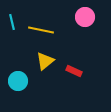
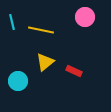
yellow triangle: moved 1 px down
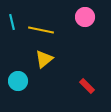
yellow triangle: moved 1 px left, 3 px up
red rectangle: moved 13 px right, 15 px down; rotated 21 degrees clockwise
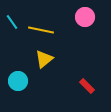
cyan line: rotated 21 degrees counterclockwise
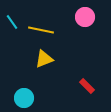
yellow triangle: rotated 18 degrees clockwise
cyan circle: moved 6 px right, 17 px down
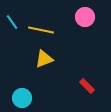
cyan circle: moved 2 px left
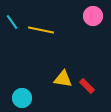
pink circle: moved 8 px right, 1 px up
yellow triangle: moved 19 px right, 20 px down; rotated 30 degrees clockwise
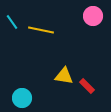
yellow triangle: moved 1 px right, 3 px up
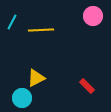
cyan line: rotated 63 degrees clockwise
yellow line: rotated 15 degrees counterclockwise
yellow triangle: moved 28 px left, 2 px down; rotated 36 degrees counterclockwise
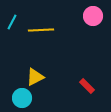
yellow triangle: moved 1 px left, 1 px up
